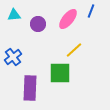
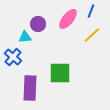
cyan triangle: moved 11 px right, 22 px down
yellow line: moved 18 px right, 15 px up
blue cross: rotated 12 degrees counterclockwise
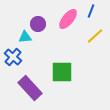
yellow line: moved 3 px right, 1 px down
green square: moved 2 px right, 1 px up
purple rectangle: rotated 45 degrees counterclockwise
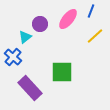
purple circle: moved 2 px right
cyan triangle: rotated 32 degrees counterclockwise
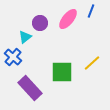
purple circle: moved 1 px up
yellow line: moved 3 px left, 27 px down
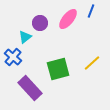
green square: moved 4 px left, 3 px up; rotated 15 degrees counterclockwise
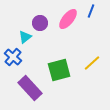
green square: moved 1 px right, 1 px down
